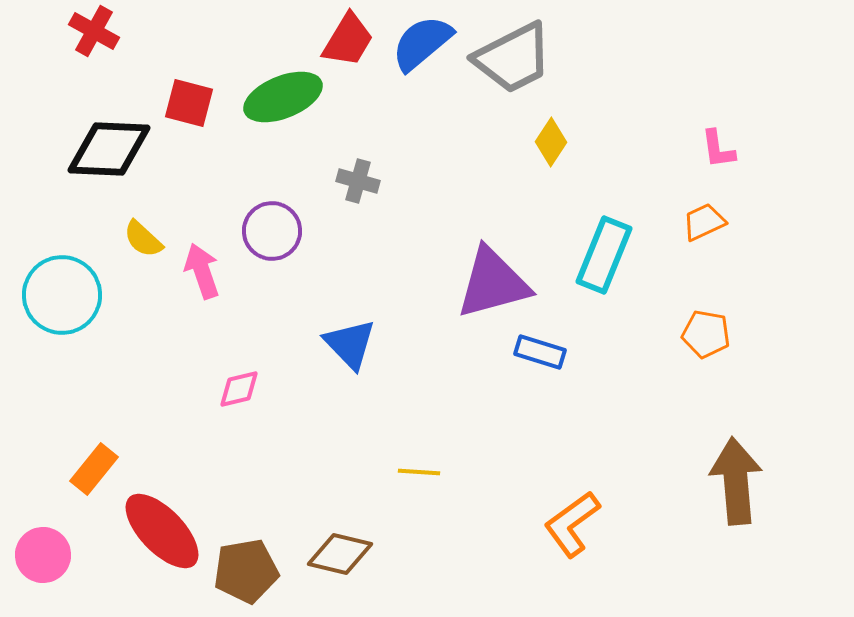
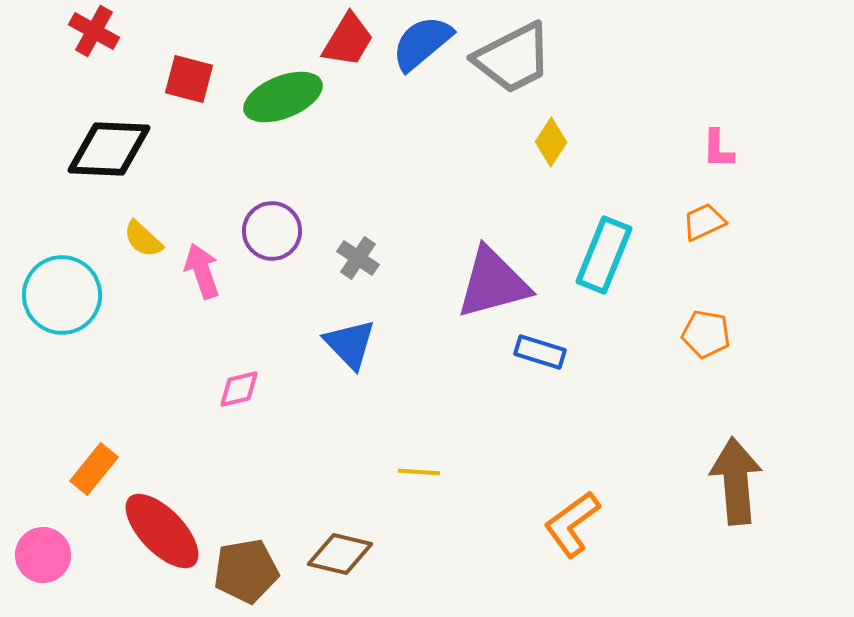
red square: moved 24 px up
pink L-shape: rotated 9 degrees clockwise
gray cross: moved 77 px down; rotated 18 degrees clockwise
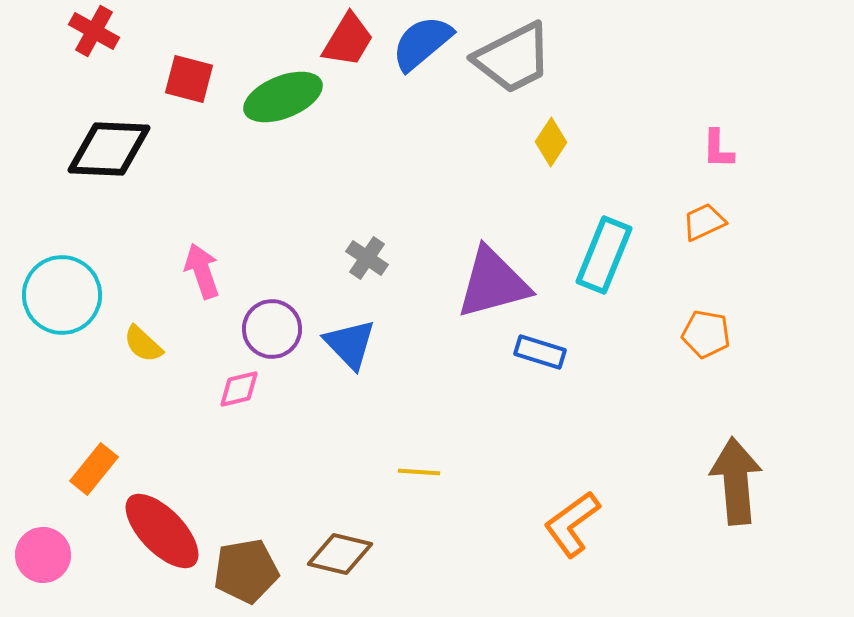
purple circle: moved 98 px down
yellow semicircle: moved 105 px down
gray cross: moved 9 px right
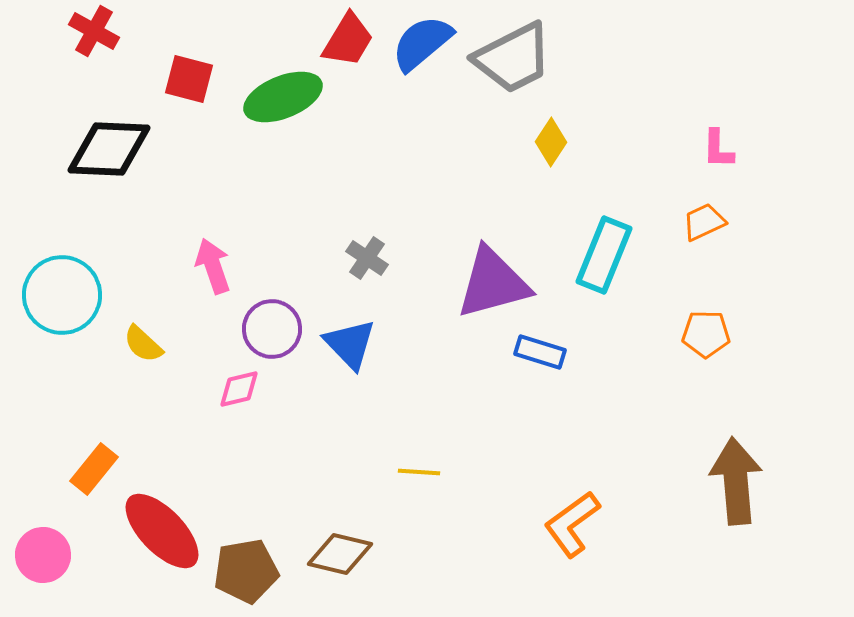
pink arrow: moved 11 px right, 5 px up
orange pentagon: rotated 9 degrees counterclockwise
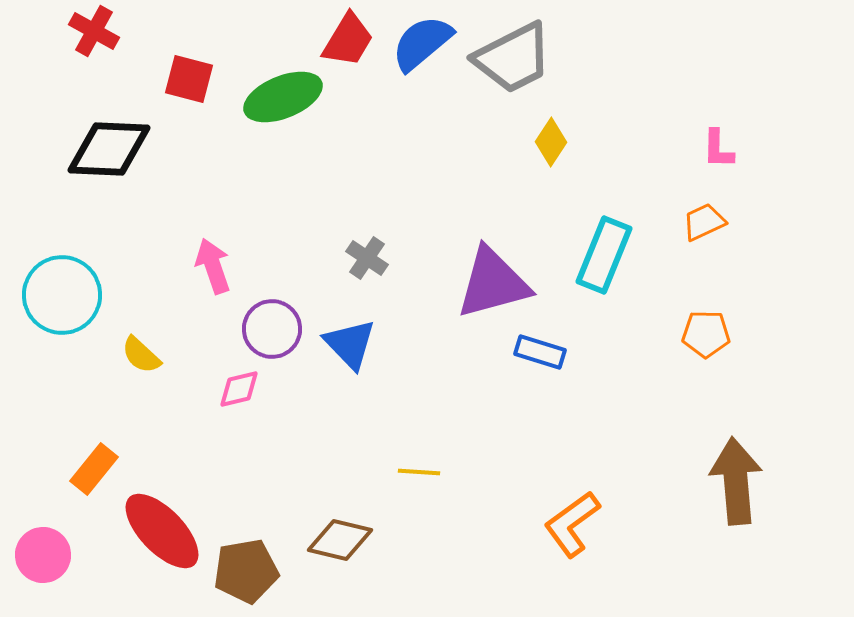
yellow semicircle: moved 2 px left, 11 px down
brown diamond: moved 14 px up
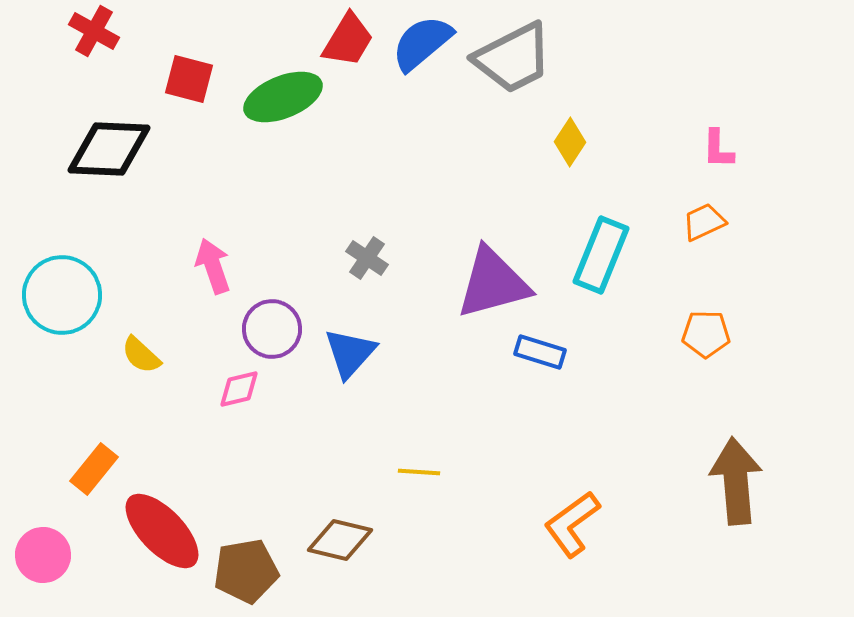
yellow diamond: moved 19 px right
cyan rectangle: moved 3 px left
blue triangle: moved 9 px down; rotated 26 degrees clockwise
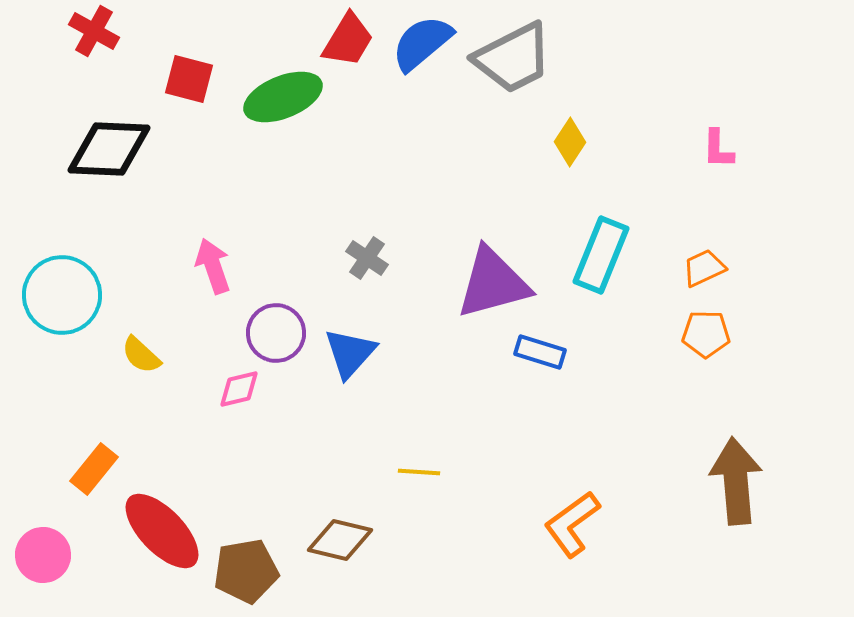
orange trapezoid: moved 46 px down
purple circle: moved 4 px right, 4 px down
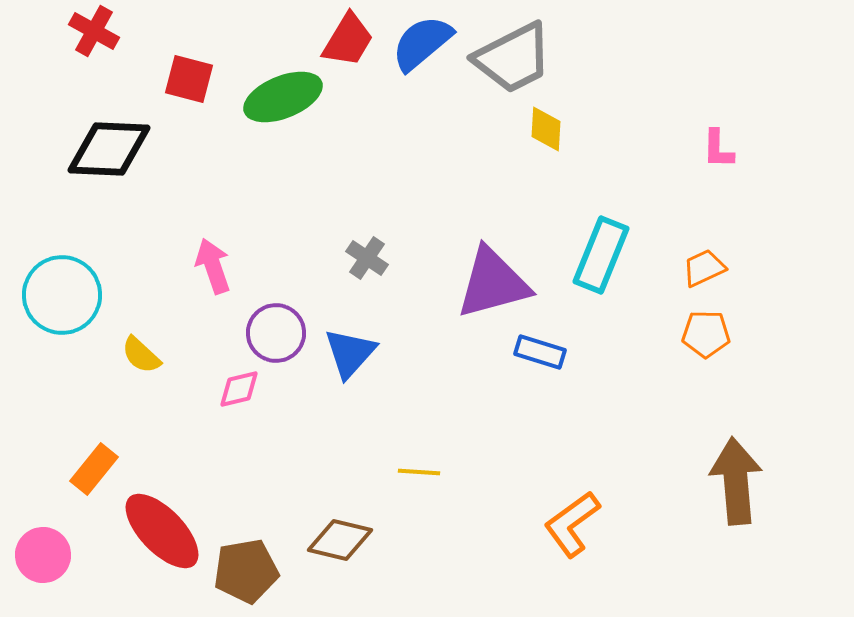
yellow diamond: moved 24 px left, 13 px up; rotated 30 degrees counterclockwise
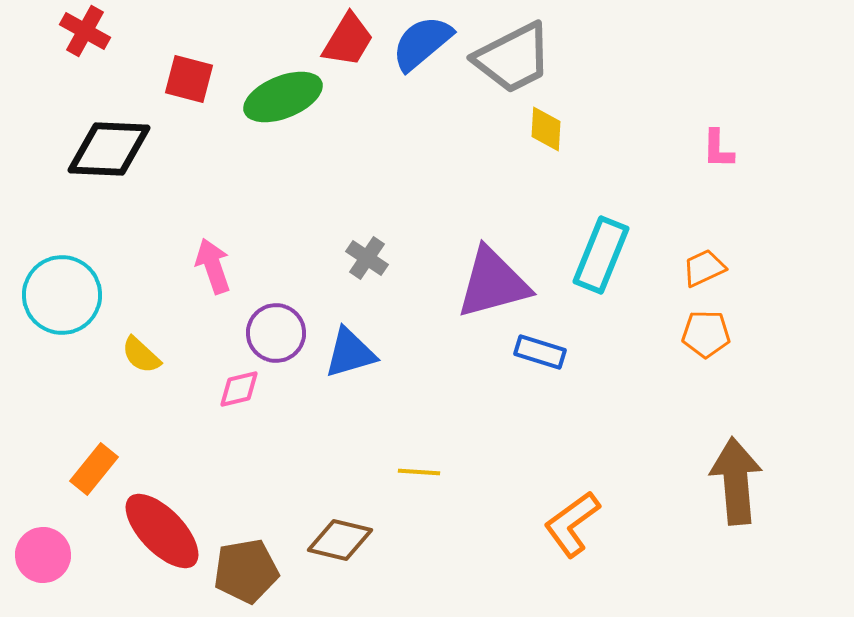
red cross: moved 9 px left
blue triangle: rotated 32 degrees clockwise
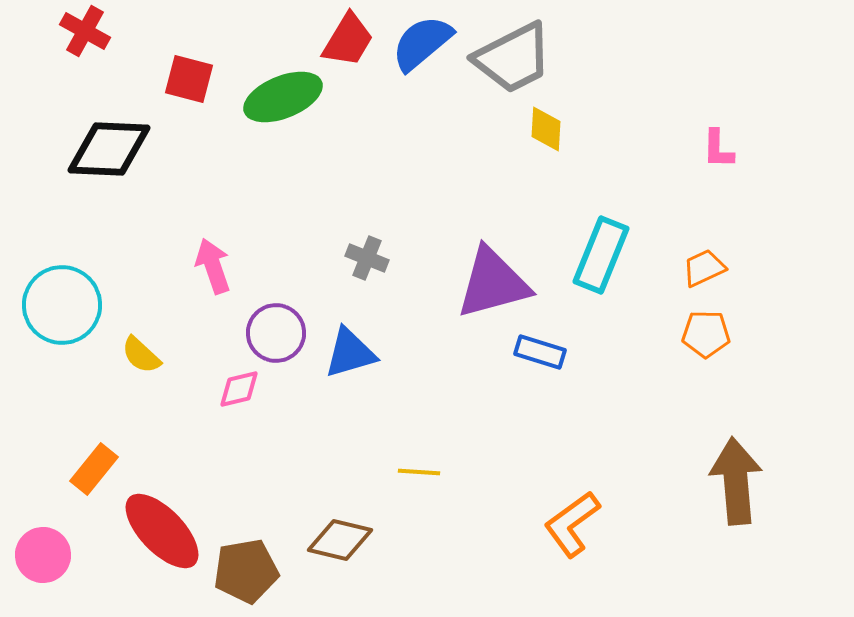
gray cross: rotated 12 degrees counterclockwise
cyan circle: moved 10 px down
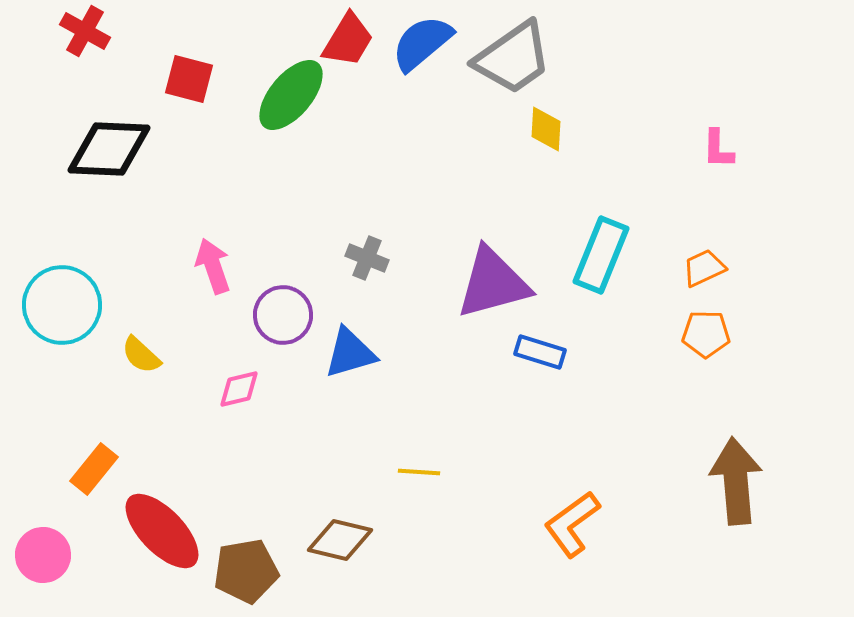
gray trapezoid: rotated 8 degrees counterclockwise
green ellipse: moved 8 px right, 2 px up; rotated 28 degrees counterclockwise
purple circle: moved 7 px right, 18 px up
